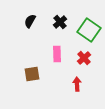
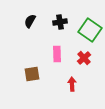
black cross: rotated 32 degrees clockwise
green square: moved 1 px right
red arrow: moved 5 px left
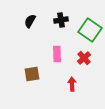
black cross: moved 1 px right, 2 px up
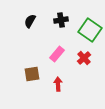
pink rectangle: rotated 42 degrees clockwise
red arrow: moved 14 px left
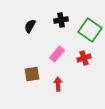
black semicircle: moved 5 px down
red cross: rotated 24 degrees clockwise
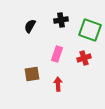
green square: rotated 15 degrees counterclockwise
pink rectangle: rotated 21 degrees counterclockwise
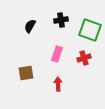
brown square: moved 6 px left, 1 px up
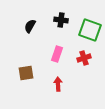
black cross: rotated 16 degrees clockwise
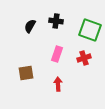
black cross: moved 5 px left, 1 px down
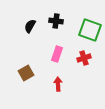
brown square: rotated 21 degrees counterclockwise
